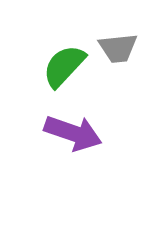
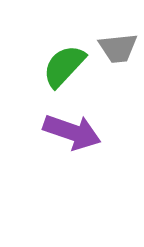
purple arrow: moved 1 px left, 1 px up
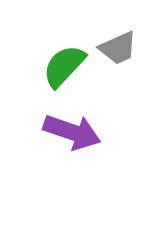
gray trapezoid: rotated 18 degrees counterclockwise
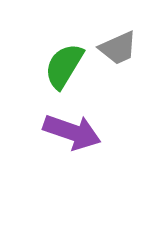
green semicircle: rotated 12 degrees counterclockwise
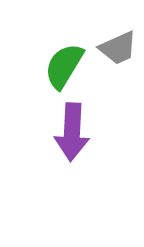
purple arrow: rotated 74 degrees clockwise
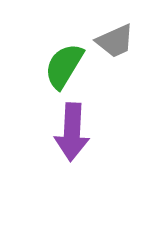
gray trapezoid: moved 3 px left, 7 px up
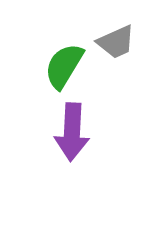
gray trapezoid: moved 1 px right, 1 px down
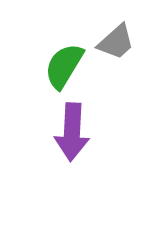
gray trapezoid: rotated 18 degrees counterclockwise
